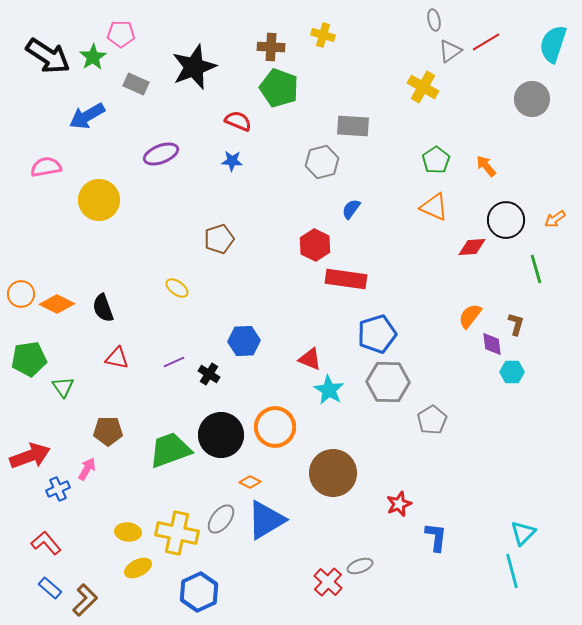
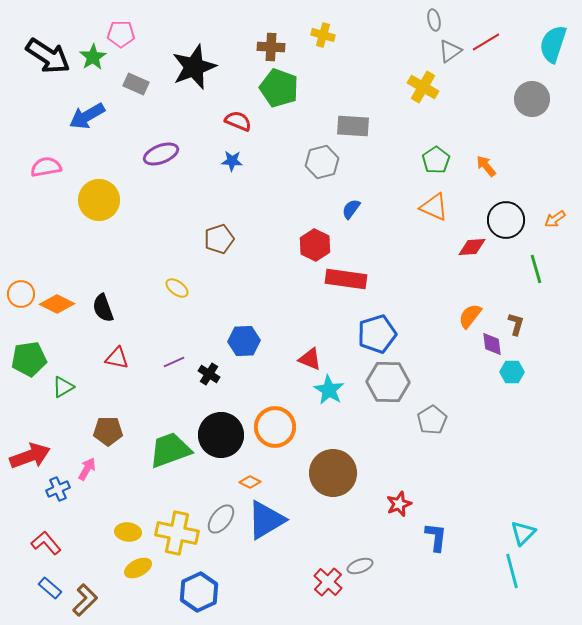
green triangle at (63, 387): rotated 35 degrees clockwise
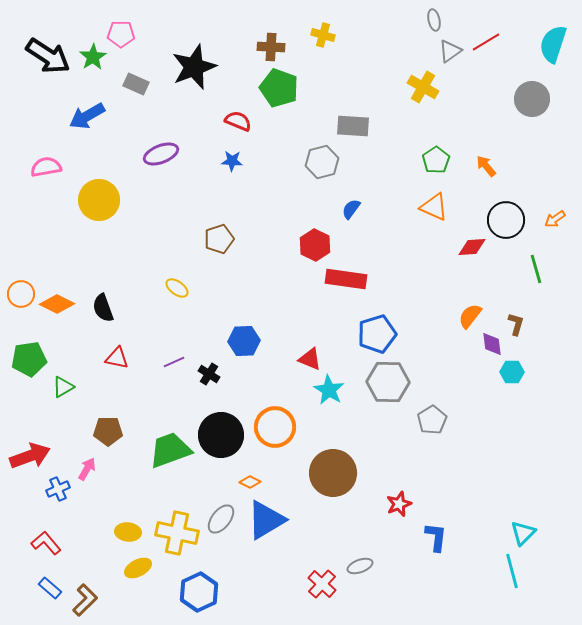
red cross at (328, 582): moved 6 px left, 2 px down
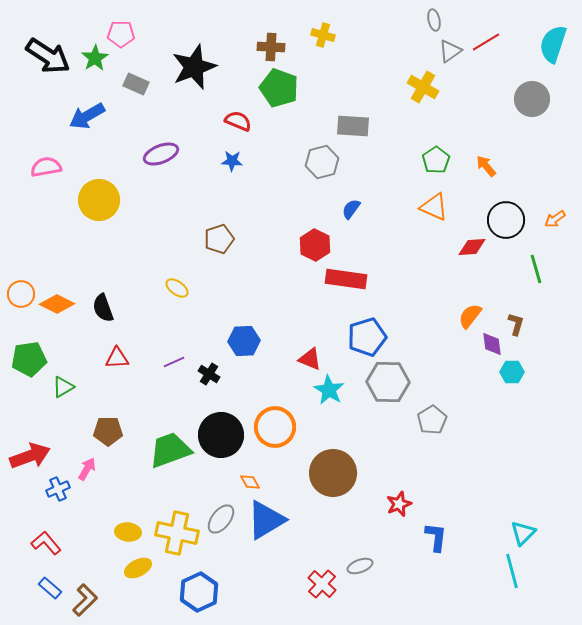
green star at (93, 57): moved 2 px right, 1 px down
blue pentagon at (377, 334): moved 10 px left, 3 px down
red triangle at (117, 358): rotated 15 degrees counterclockwise
orange diamond at (250, 482): rotated 35 degrees clockwise
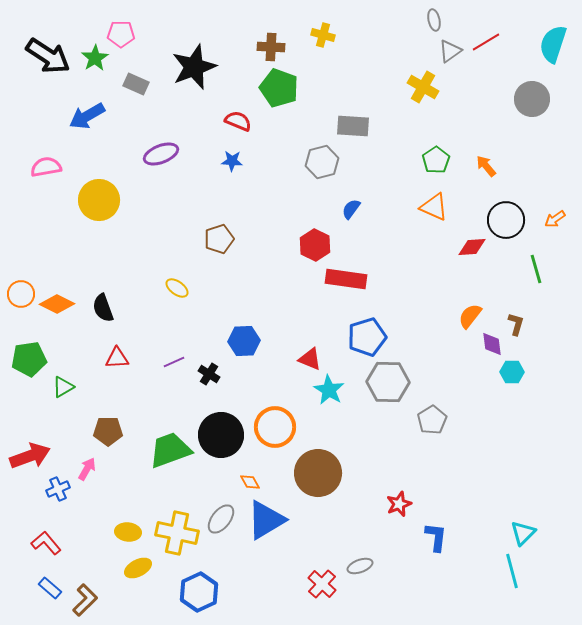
brown circle at (333, 473): moved 15 px left
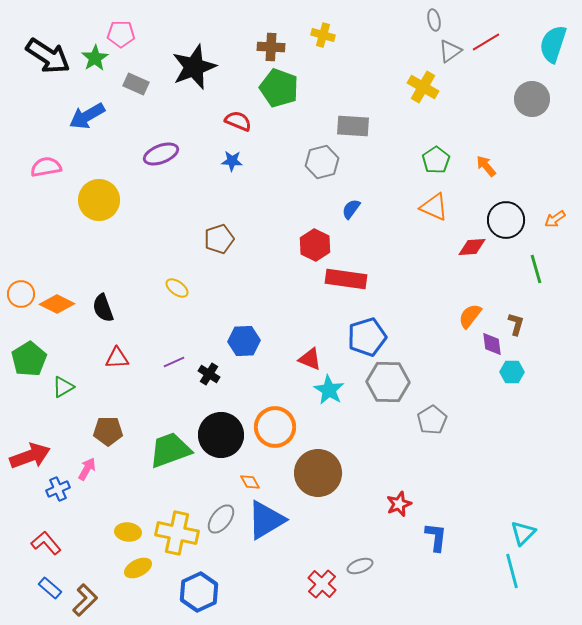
green pentagon at (29, 359): rotated 24 degrees counterclockwise
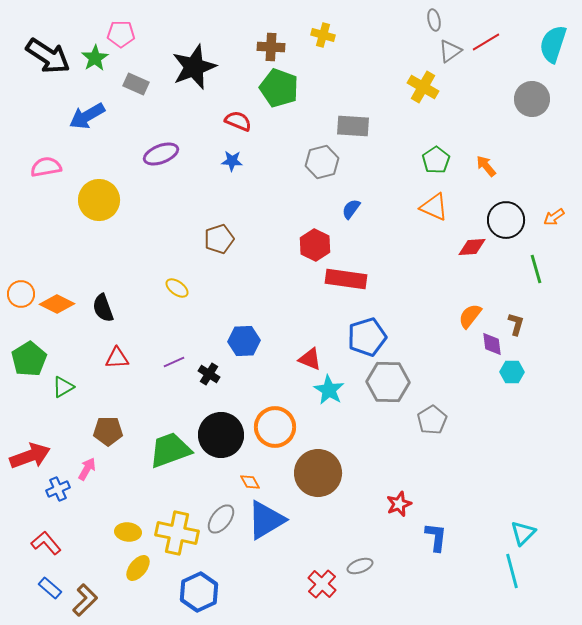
orange arrow at (555, 219): moved 1 px left, 2 px up
yellow ellipse at (138, 568): rotated 24 degrees counterclockwise
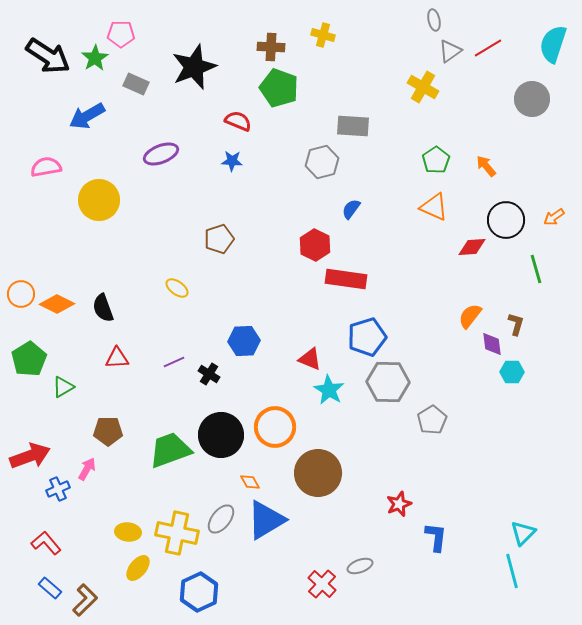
red line at (486, 42): moved 2 px right, 6 px down
